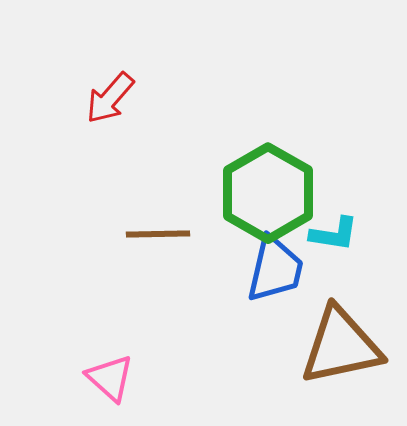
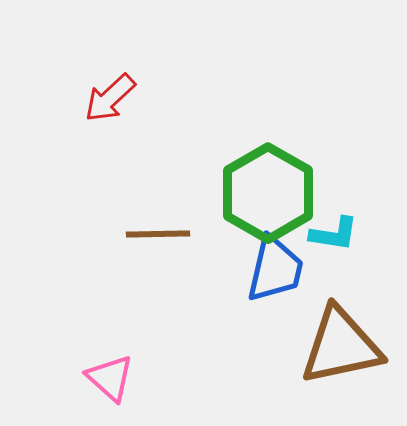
red arrow: rotated 6 degrees clockwise
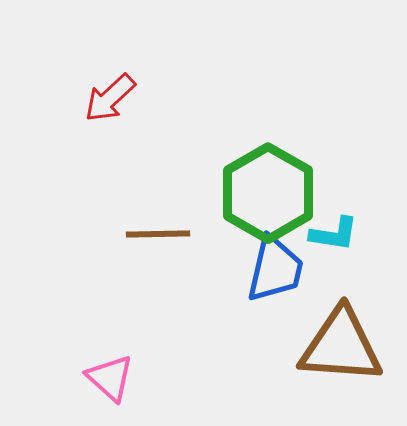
brown triangle: rotated 16 degrees clockwise
